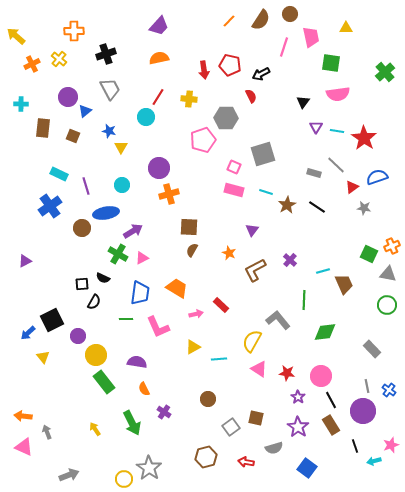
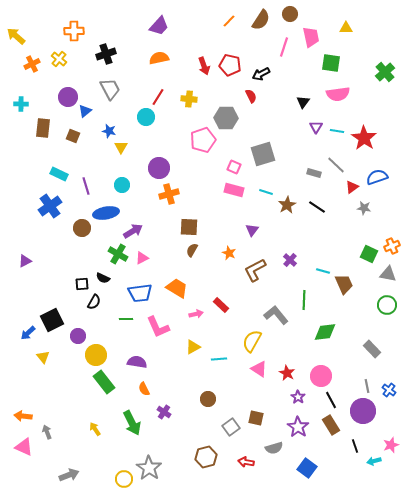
red arrow at (204, 70): moved 4 px up; rotated 12 degrees counterclockwise
cyan line at (323, 271): rotated 32 degrees clockwise
blue trapezoid at (140, 293): rotated 75 degrees clockwise
gray L-shape at (278, 320): moved 2 px left, 5 px up
red star at (287, 373): rotated 21 degrees clockwise
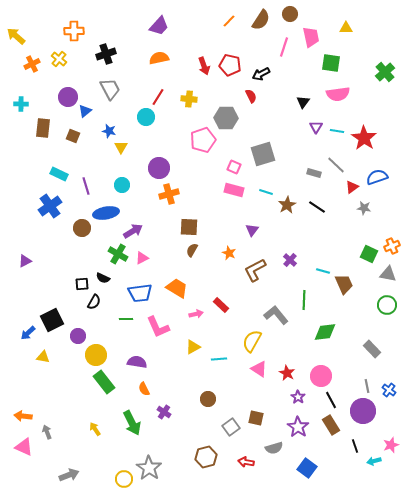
yellow triangle at (43, 357): rotated 40 degrees counterclockwise
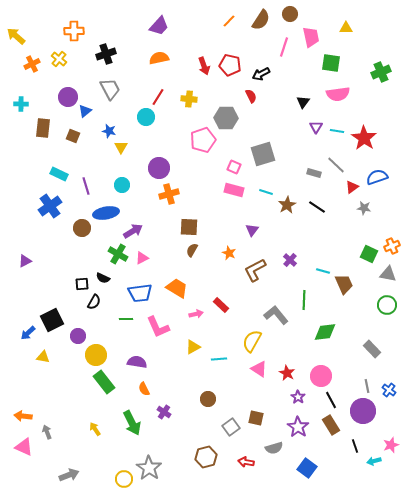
green cross at (385, 72): moved 4 px left; rotated 18 degrees clockwise
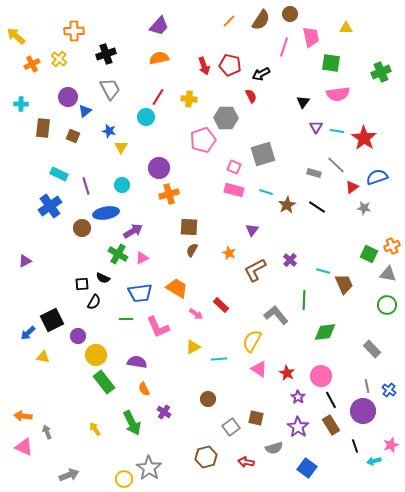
pink arrow at (196, 314): rotated 48 degrees clockwise
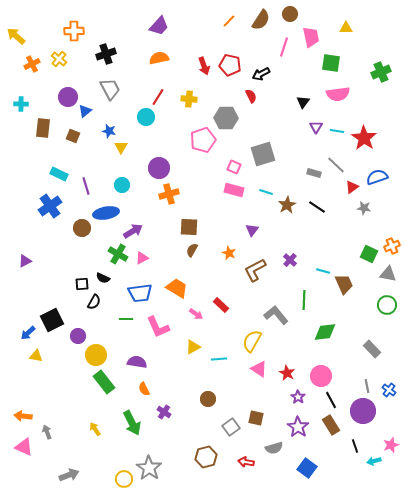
yellow triangle at (43, 357): moved 7 px left, 1 px up
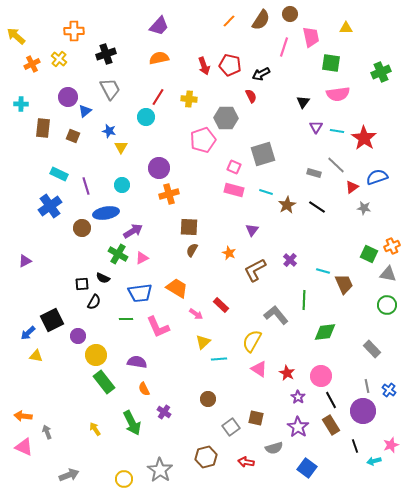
yellow triangle at (193, 347): moved 10 px right, 5 px up; rotated 14 degrees counterclockwise
gray star at (149, 468): moved 11 px right, 2 px down
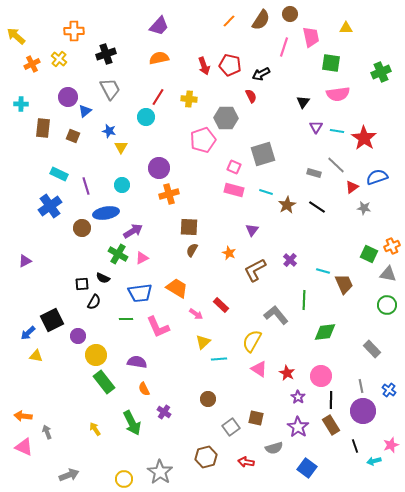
gray line at (367, 386): moved 6 px left
black line at (331, 400): rotated 30 degrees clockwise
gray star at (160, 470): moved 2 px down
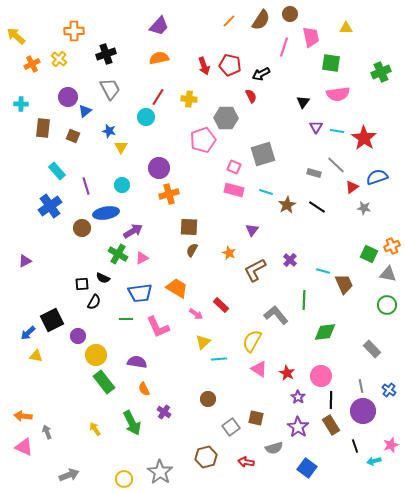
cyan rectangle at (59, 174): moved 2 px left, 3 px up; rotated 24 degrees clockwise
